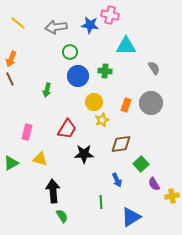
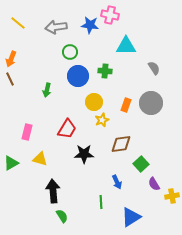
blue arrow: moved 2 px down
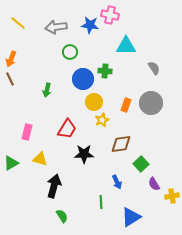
blue circle: moved 5 px right, 3 px down
black arrow: moved 1 px right, 5 px up; rotated 20 degrees clockwise
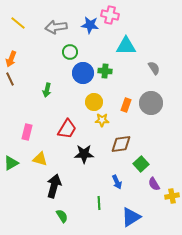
blue circle: moved 6 px up
yellow star: rotated 24 degrees clockwise
green line: moved 2 px left, 1 px down
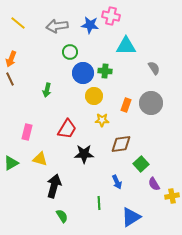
pink cross: moved 1 px right, 1 px down
gray arrow: moved 1 px right, 1 px up
yellow circle: moved 6 px up
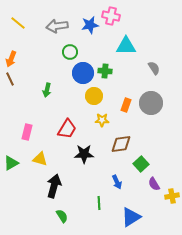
blue star: rotated 18 degrees counterclockwise
